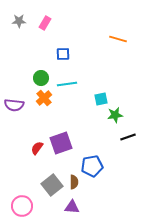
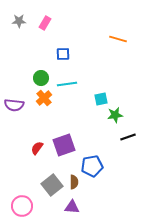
purple square: moved 3 px right, 2 px down
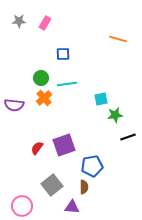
brown semicircle: moved 10 px right, 5 px down
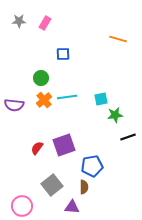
cyan line: moved 13 px down
orange cross: moved 2 px down
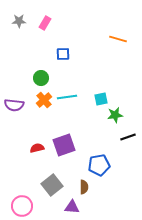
red semicircle: rotated 40 degrees clockwise
blue pentagon: moved 7 px right, 1 px up
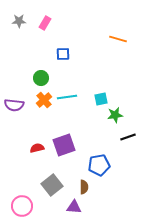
purple triangle: moved 2 px right
